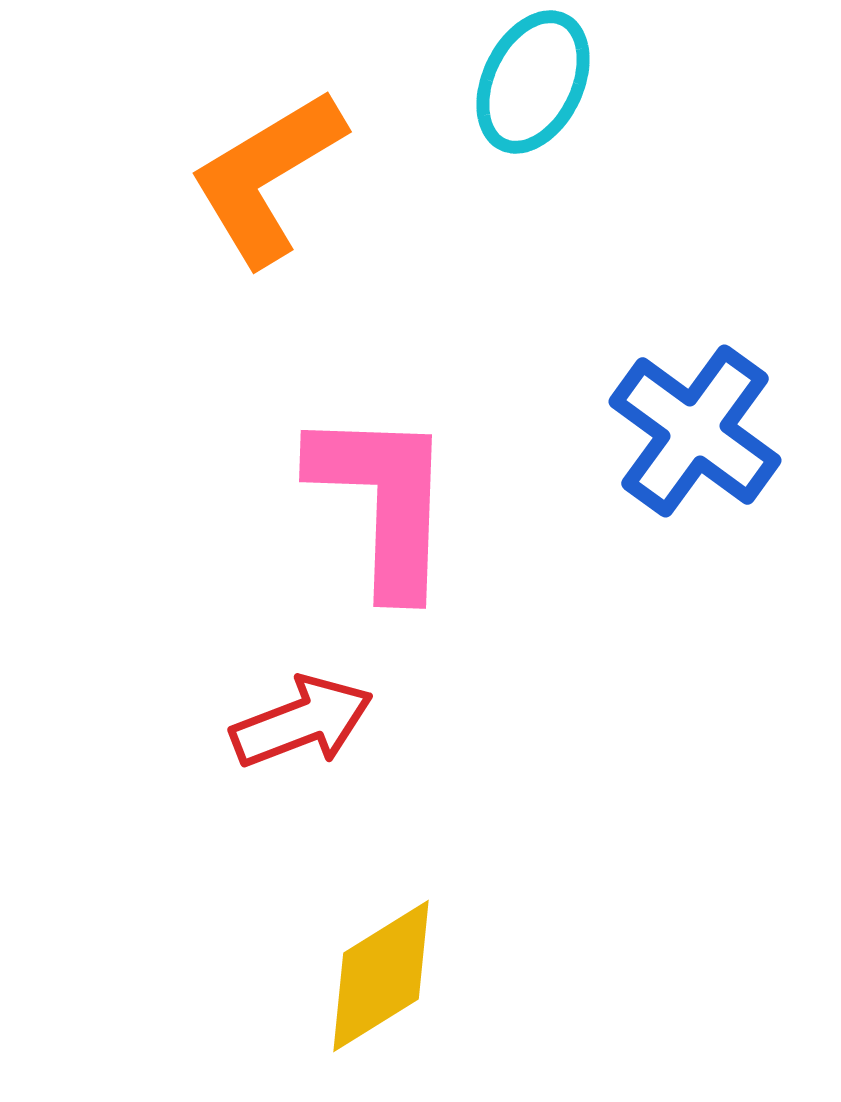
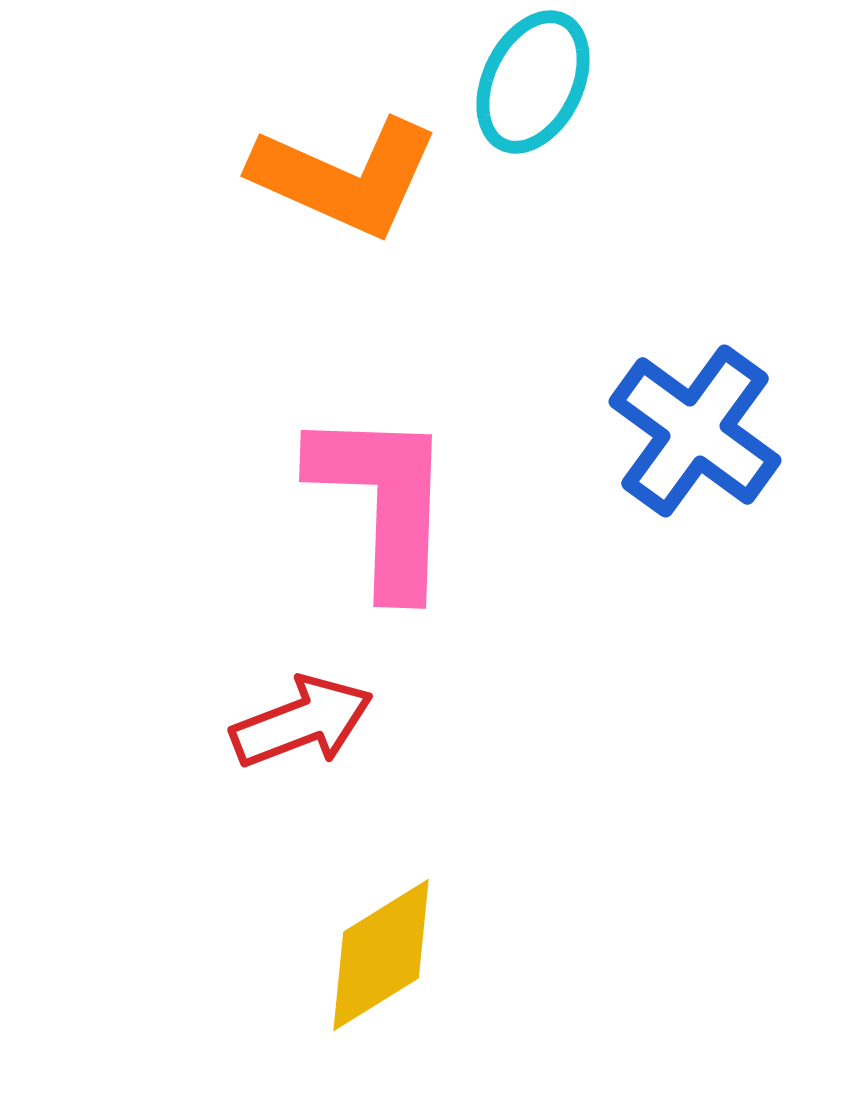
orange L-shape: moved 78 px right; rotated 125 degrees counterclockwise
yellow diamond: moved 21 px up
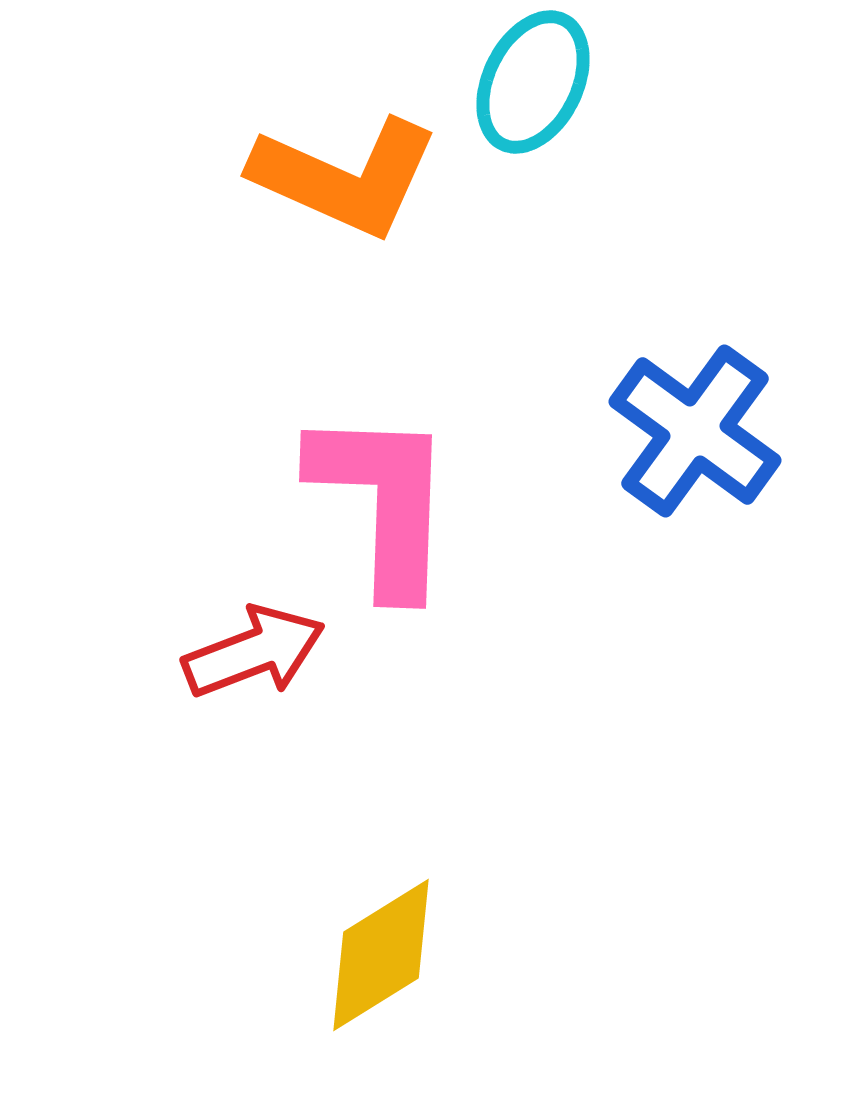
red arrow: moved 48 px left, 70 px up
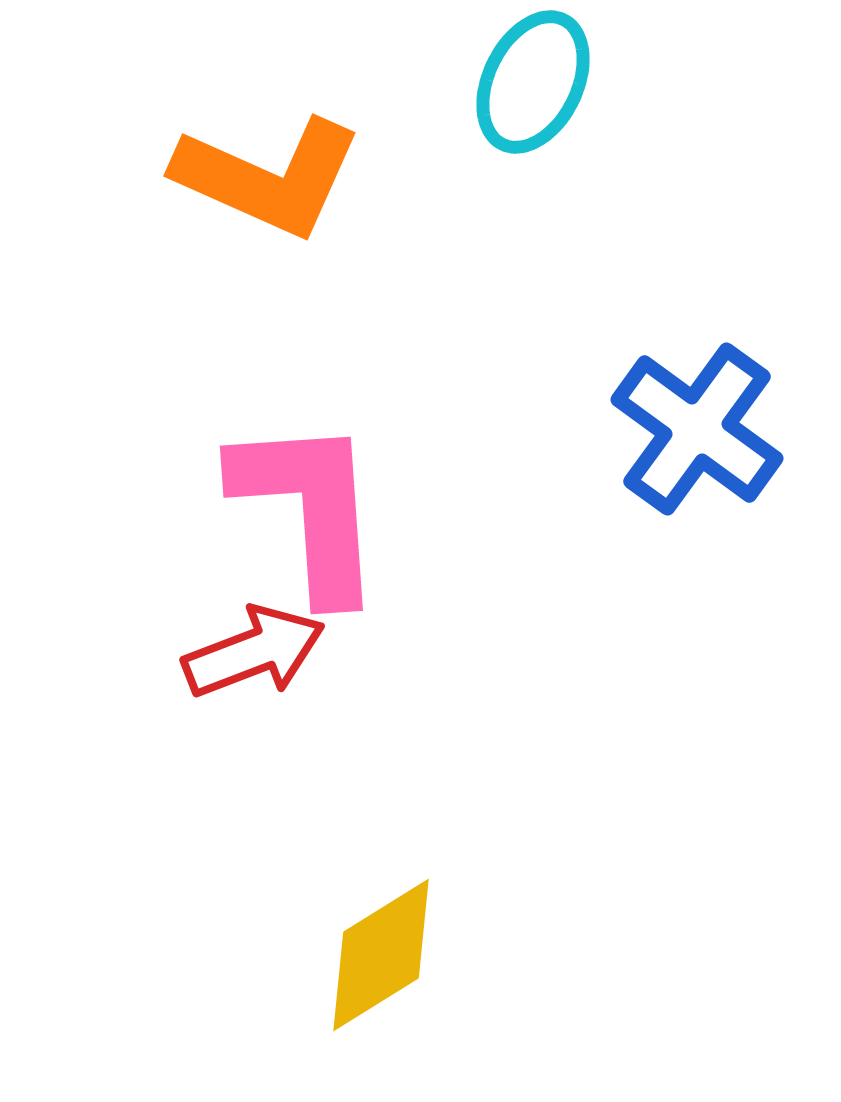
orange L-shape: moved 77 px left
blue cross: moved 2 px right, 2 px up
pink L-shape: moved 74 px left, 7 px down; rotated 6 degrees counterclockwise
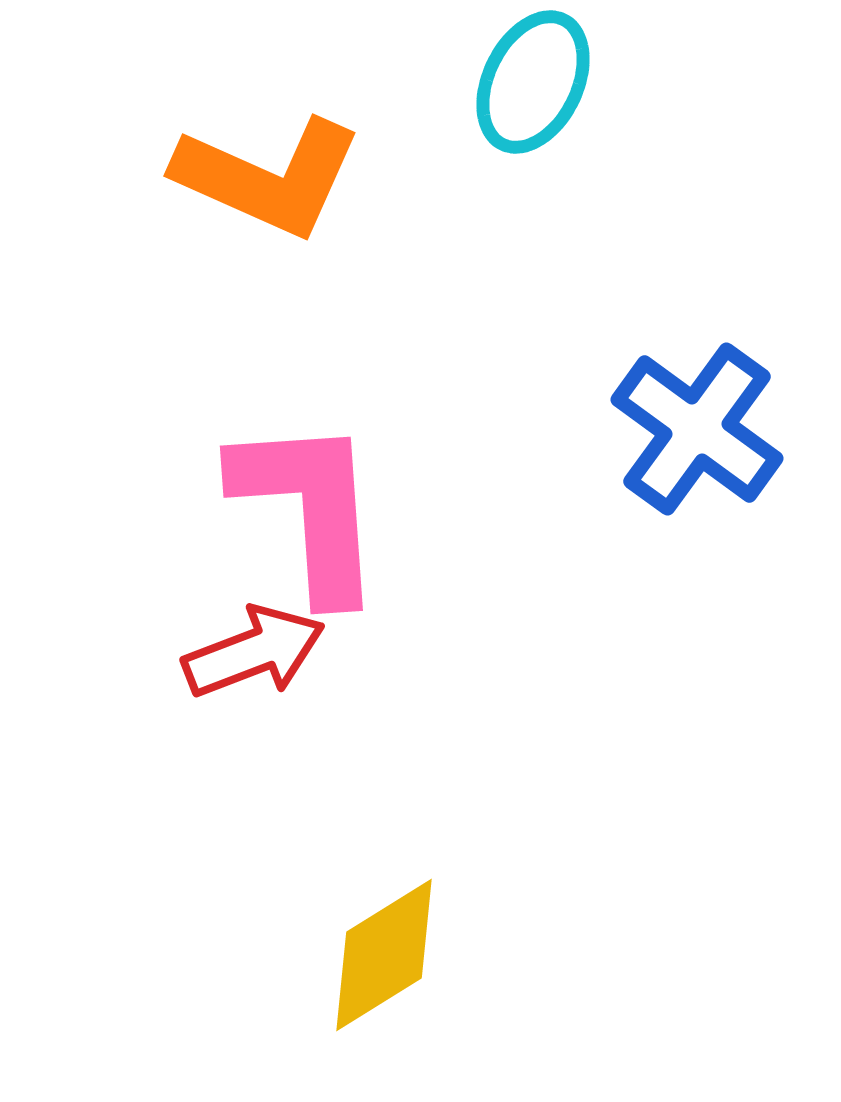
yellow diamond: moved 3 px right
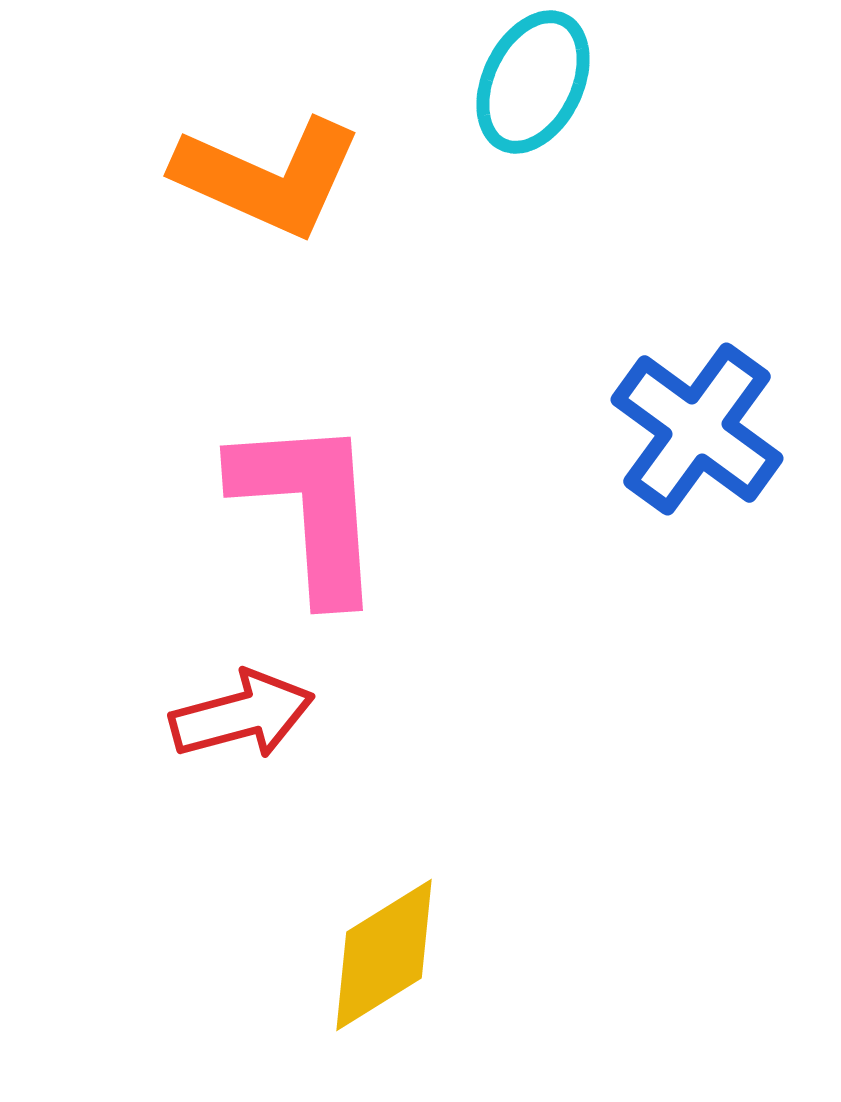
red arrow: moved 12 px left, 63 px down; rotated 6 degrees clockwise
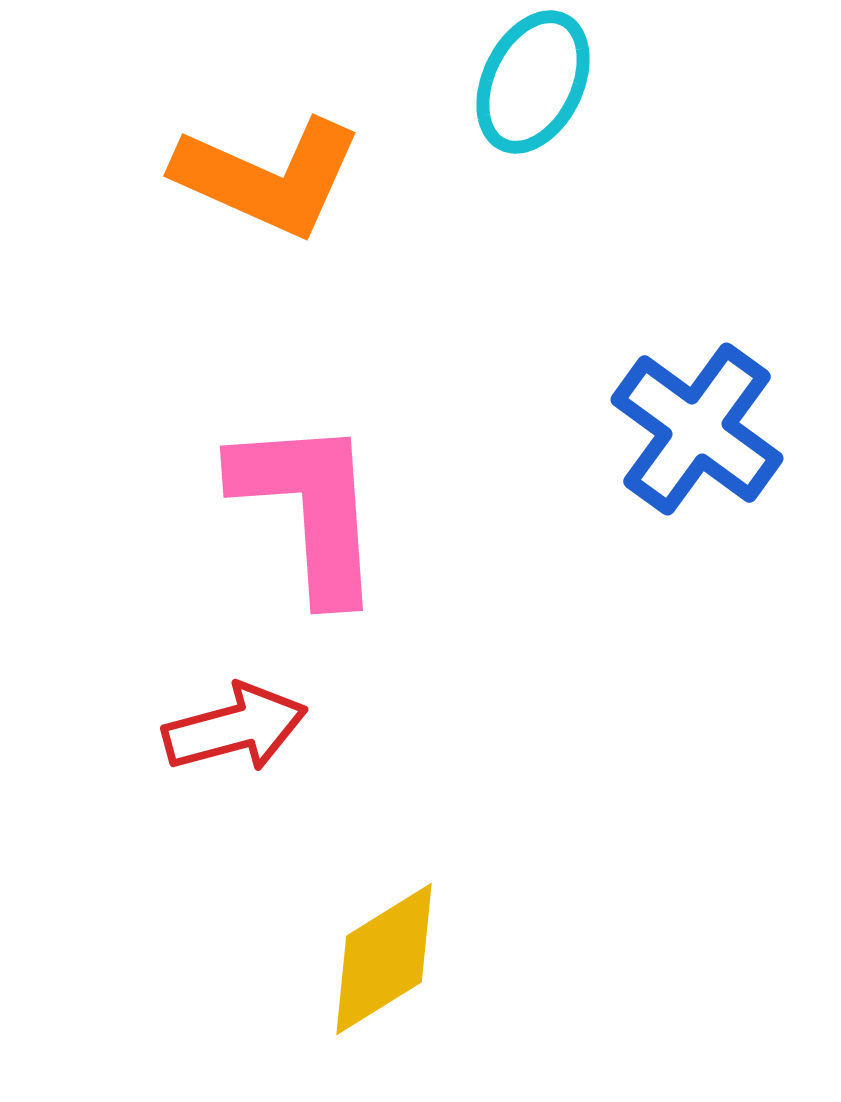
red arrow: moved 7 px left, 13 px down
yellow diamond: moved 4 px down
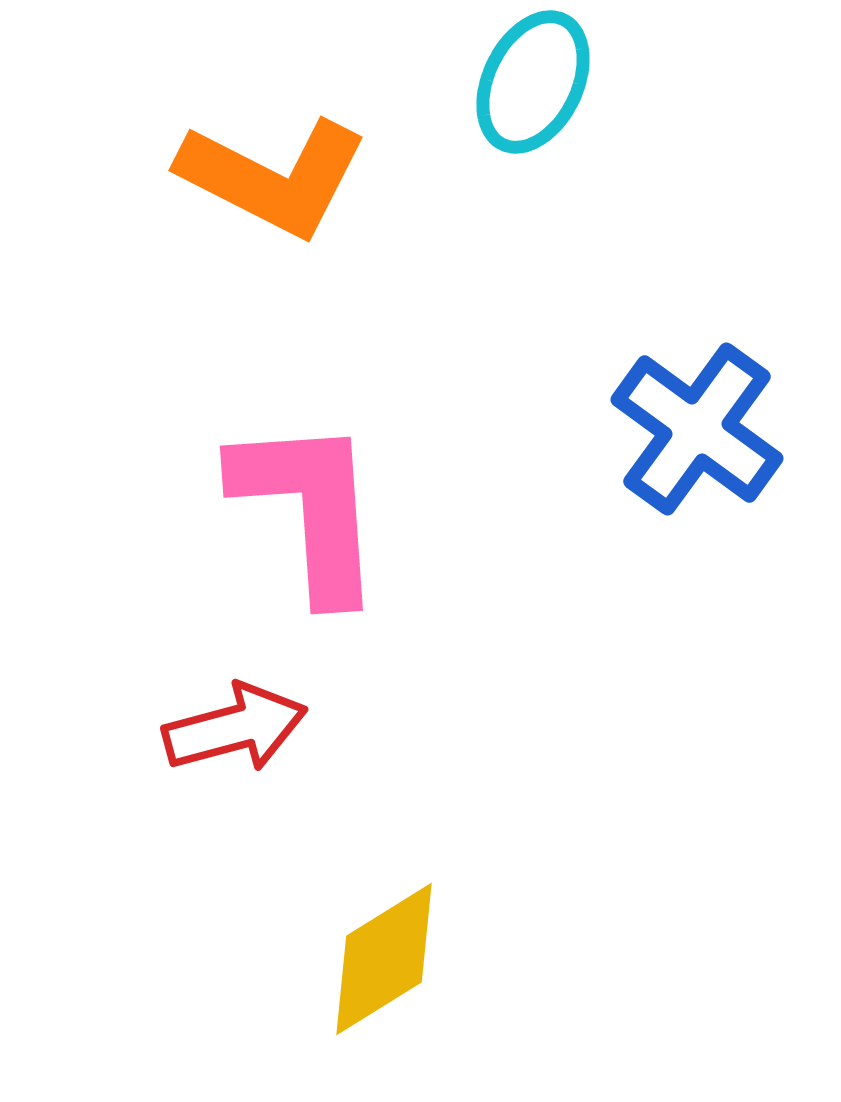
orange L-shape: moved 5 px right; rotated 3 degrees clockwise
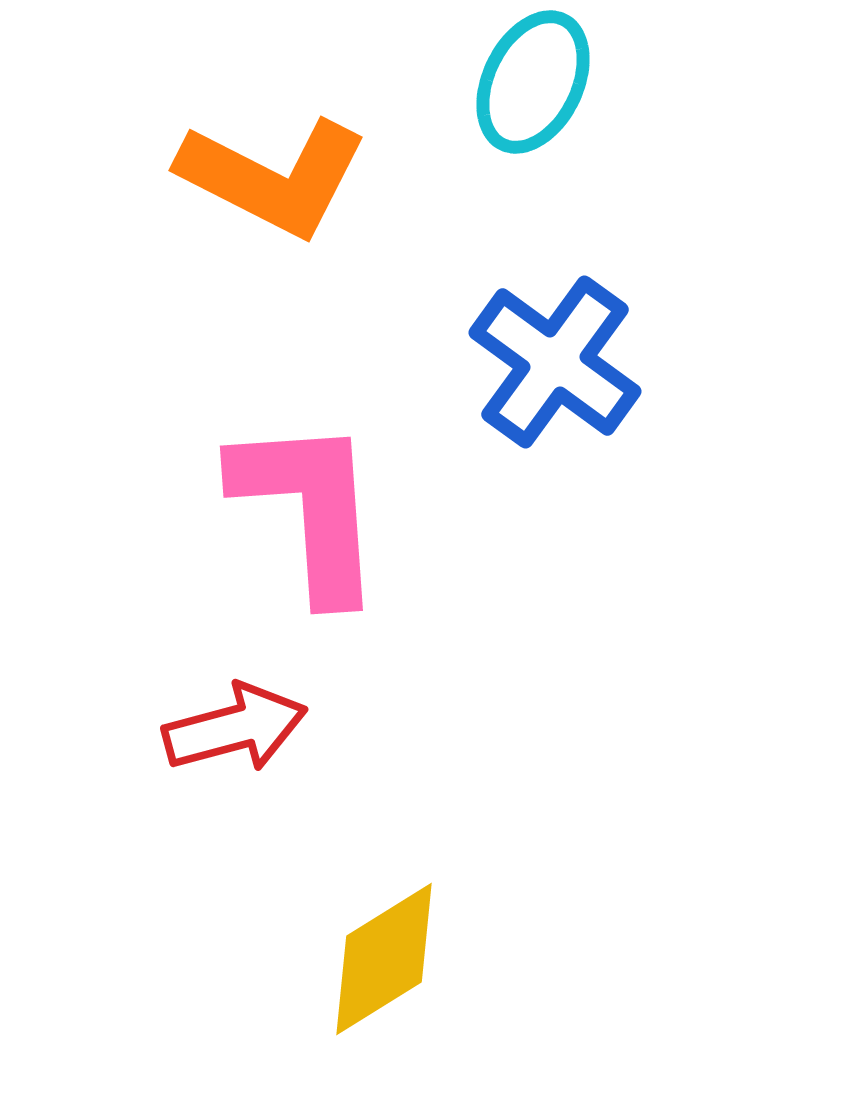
blue cross: moved 142 px left, 67 px up
